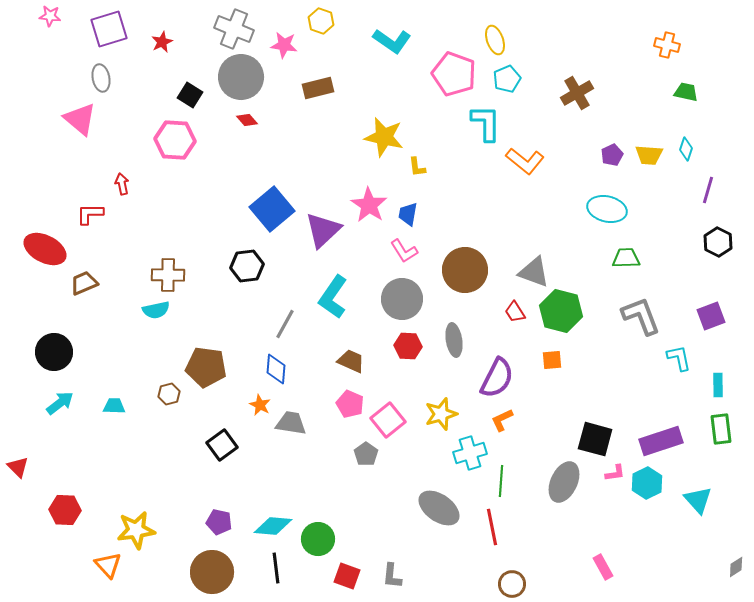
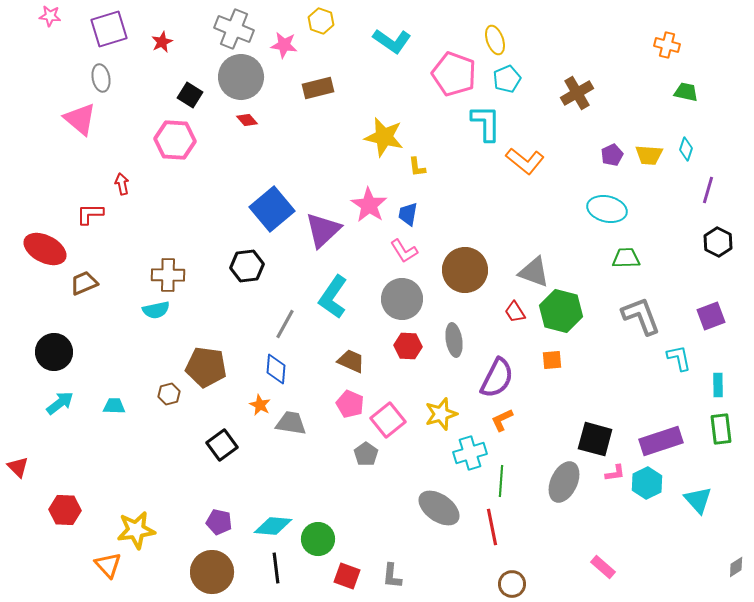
pink rectangle at (603, 567): rotated 20 degrees counterclockwise
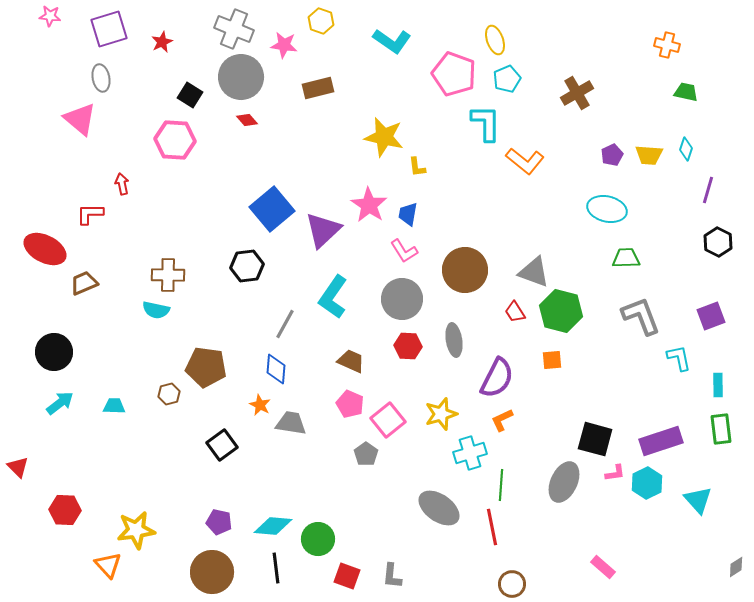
cyan semicircle at (156, 310): rotated 24 degrees clockwise
green line at (501, 481): moved 4 px down
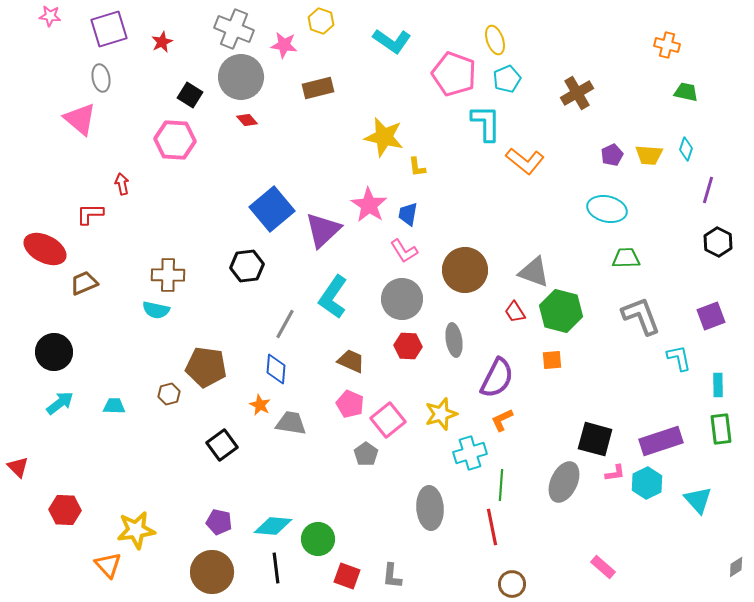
gray ellipse at (439, 508): moved 9 px left; rotated 51 degrees clockwise
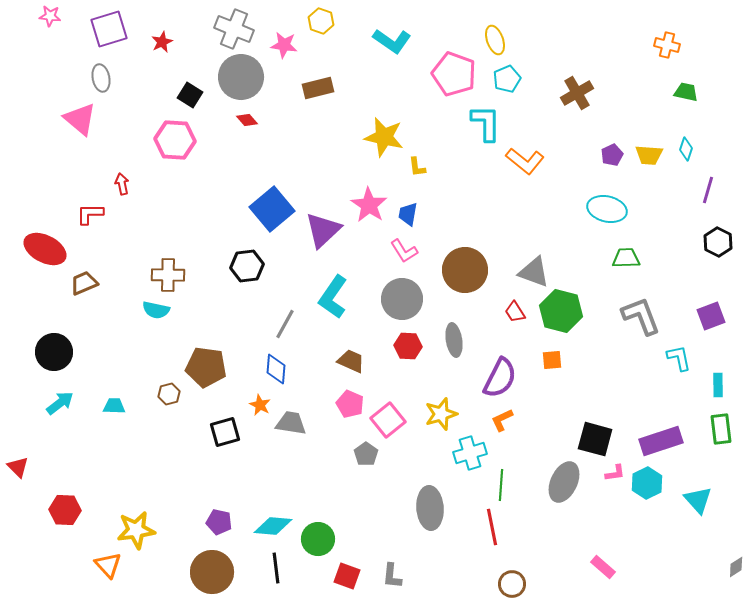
purple semicircle at (497, 378): moved 3 px right
black square at (222, 445): moved 3 px right, 13 px up; rotated 20 degrees clockwise
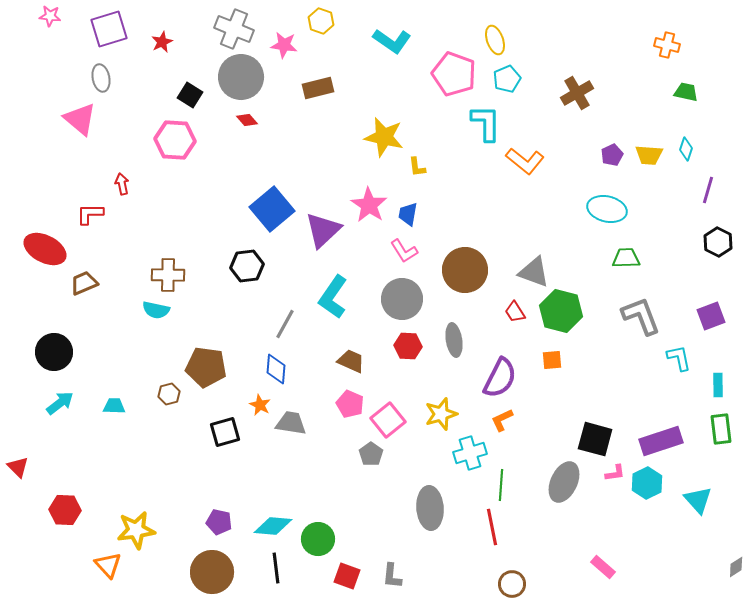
gray pentagon at (366, 454): moved 5 px right
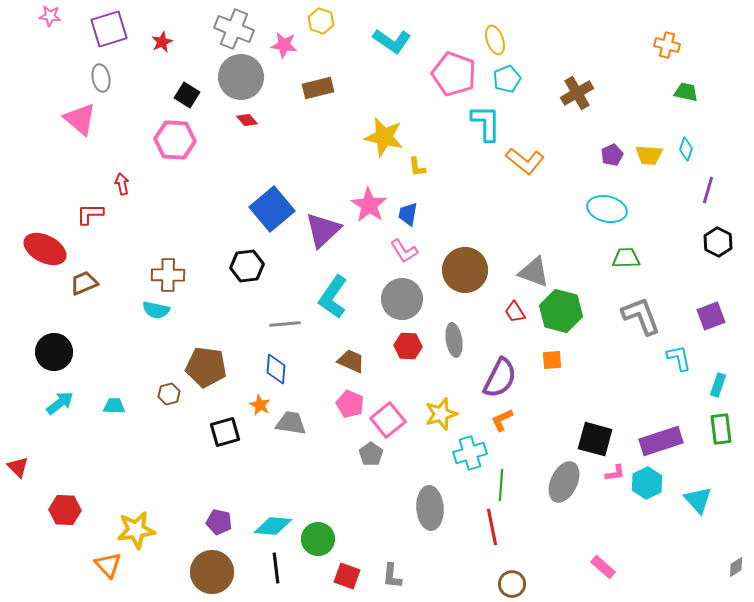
black square at (190, 95): moved 3 px left
gray line at (285, 324): rotated 56 degrees clockwise
cyan rectangle at (718, 385): rotated 20 degrees clockwise
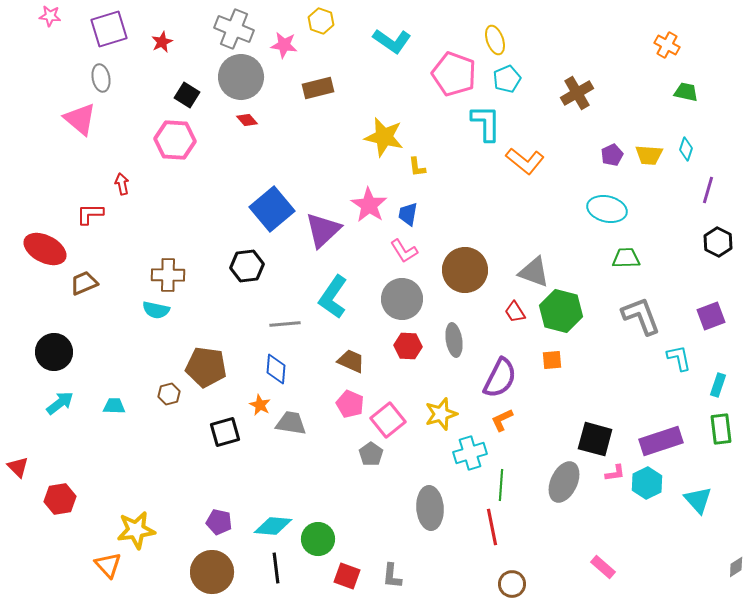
orange cross at (667, 45): rotated 15 degrees clockwise
red hexagon at (65, 510): moved 5 px left, 11 px up; rotated 12 degrees counterclockwise
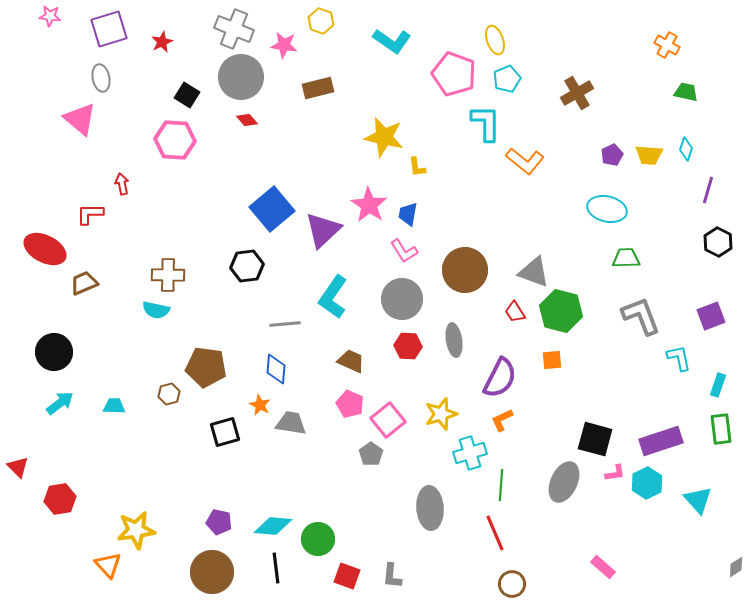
red line at (492, 527): moved 3 px right, 6 px down; rotated 12 degrees counterclockwise
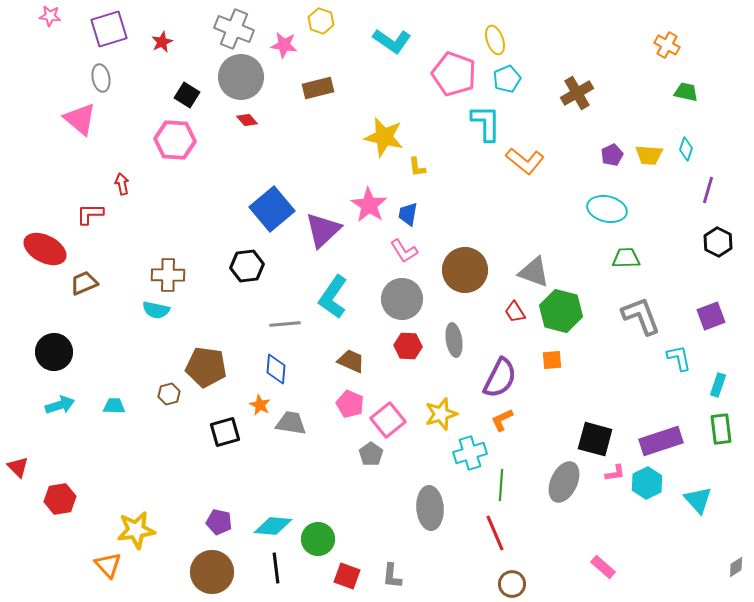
cyan arrow at (60, 403): moved 2 px down; rotated 20 degrees clockwise
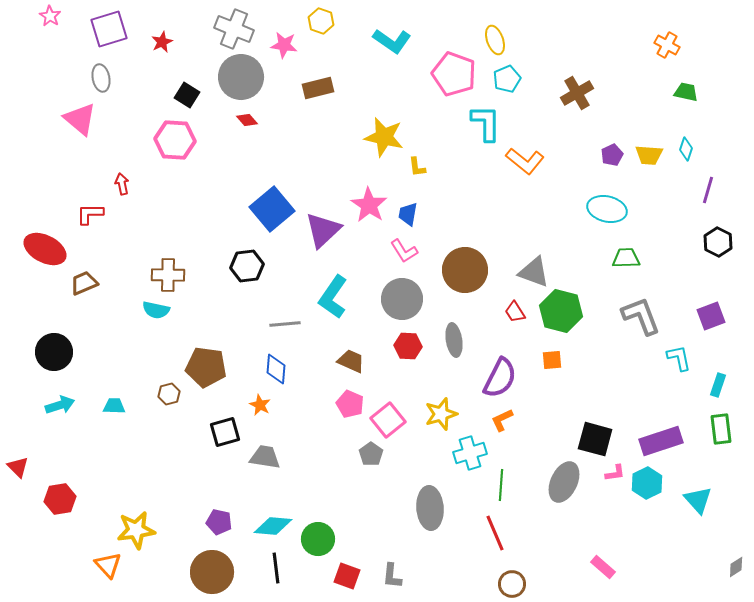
pink star at (50, 16): rotated 25 degrees clockwise
gray trapezoid at (291, 423): moved 26 px left, 34 px down
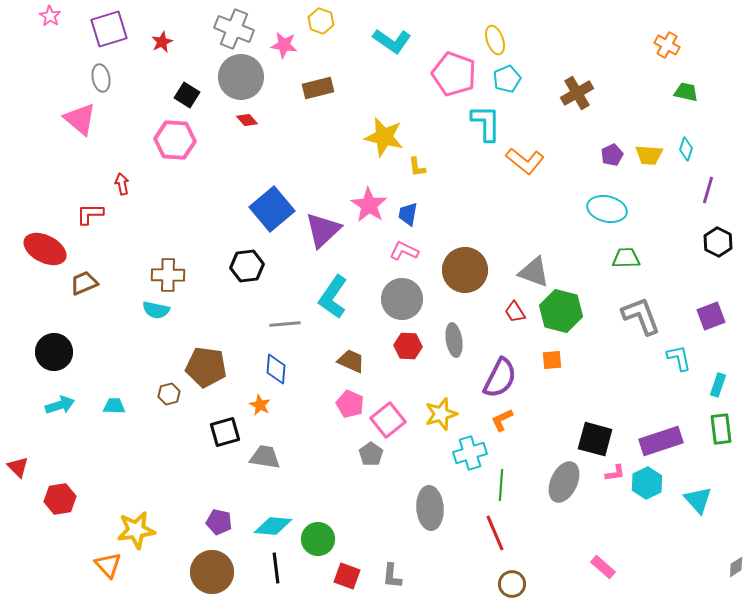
pink L-shape at (404, 251): rotated 148 degrees clockwise
